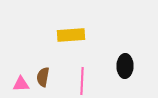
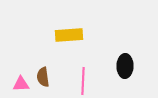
yellow rectangle: moved 2 px left
brown semicircle: rotated 18 degrees counterclockwise
pink line: moved 1 px right
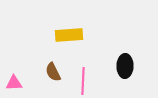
brown semicircle: moved 10 px right, 5 px up; rotated 18 degrees counterclockwise
pink triangle: moved 7 px left, 1 px up
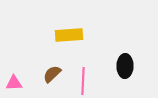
brown semicircle: moved 1 px left, 2 px down; rotated 72 degrees clockwise
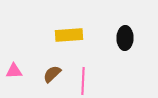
black ellipse: moved 28 px up
pink triangle: moved 12 px up
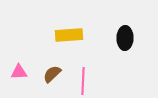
pink triangle: moved 5 px right, 1 px down
